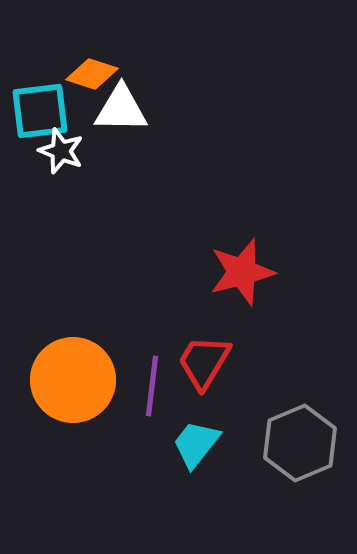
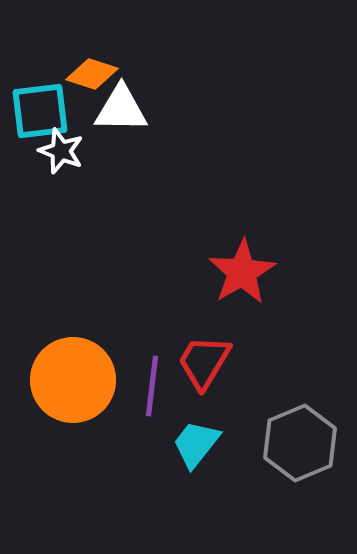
red star: rotated 16 degrees counterclockwise
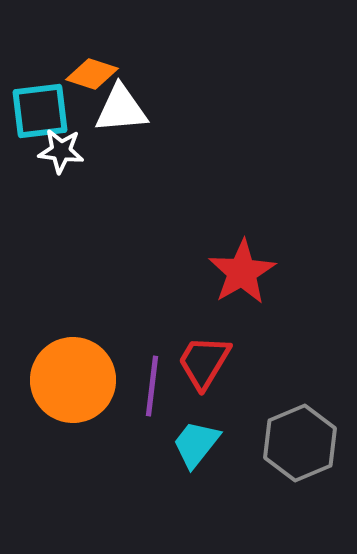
white triangle: rotated 6 degrees counterclockwise
white star: rotated 15 degrees counterclockwise
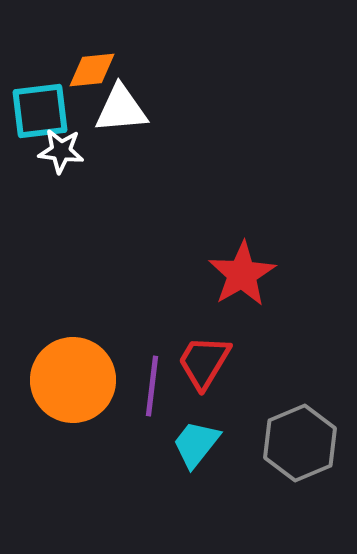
orange diamond: moved 4 px up; rotated 24 degrees counterclockwise
red star: moved 2 px down
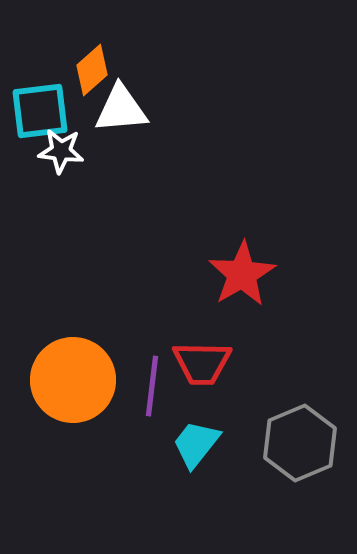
orange diamond: rotated 36 degrees counterclockwise
red trapezoid: moved 2 px left, 1 px down; rotated 120 degrees counterclockwise
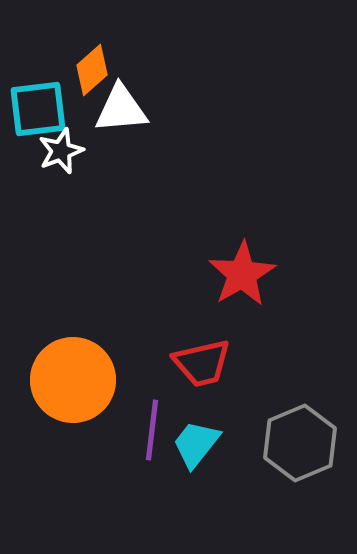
cyan square: moved 2 px left, 2 px up
white star: rotated 27 degrees counterclockwise
red trapezoid: rotated 14 degrees counterclockwise
purple line: moved 44 px down
